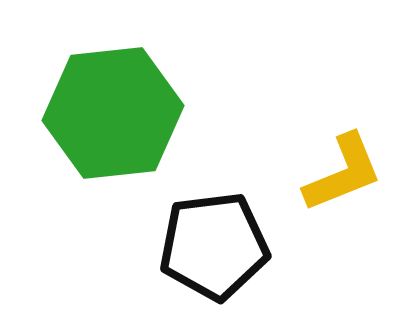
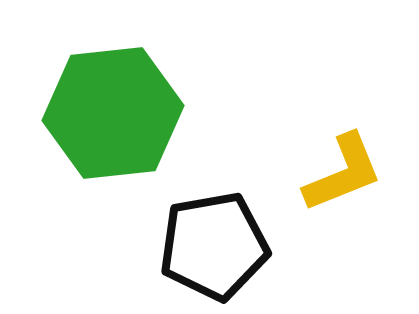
black pentagon: rotated 3 degrees counterclockwise
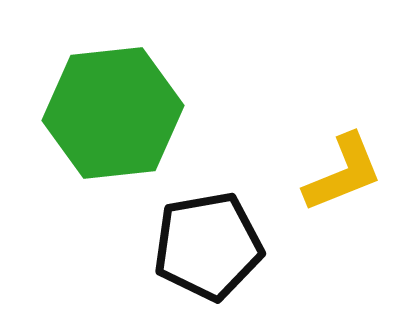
black pentagon: moved 6 px left
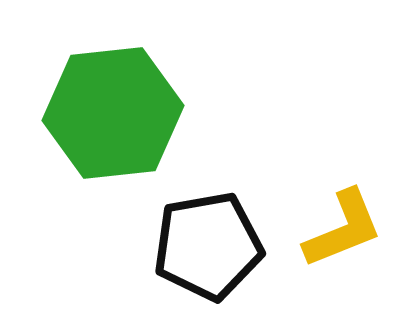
yellow L-shape: moved 56 px down
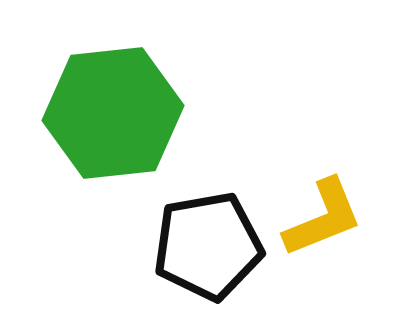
yellow L-shape: moved 20 px left, 11 px up
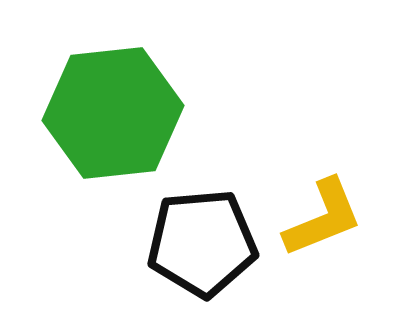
black pentagon: moved 6 px left, 3 px up; rotated 5 degrees clockwise
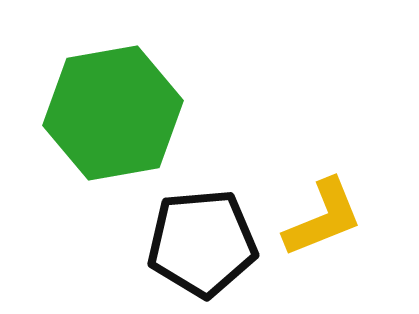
green hexagon: rotated 4 degrees counterclockwise
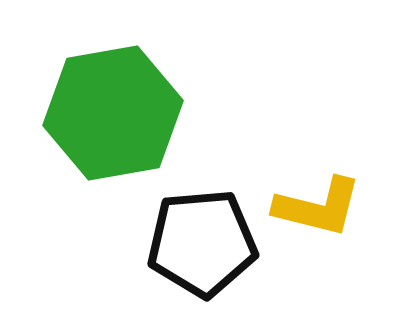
yellow L-shape: moved 5 px left, 11 px up; rotated 36 degrees clockwise
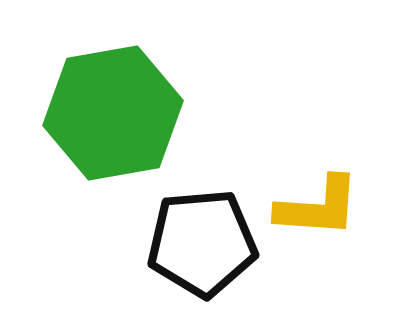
yellow L-shape: rotated 10 degrees counterclockwise
